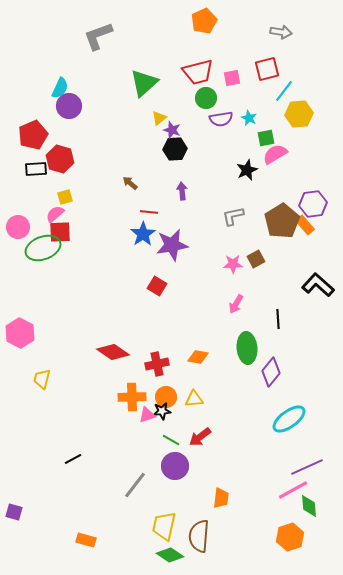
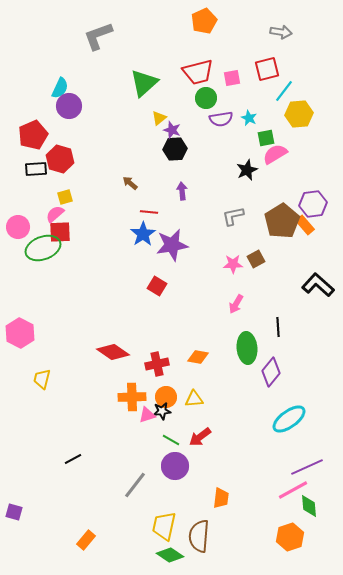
black line at (278, 319): moved 8 px down
orange rectangle at (86, 540): rotated 66 degrees counterclockwise
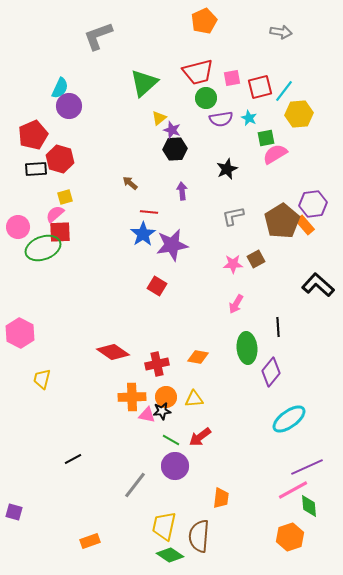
red square at (267, 69): moved 7 px left, 18 px down
black star at (247, 170): moved 20 px left, 1 px up
pink triangle at (147, 415): rotated 30 degrees clockwise
orange rectangle at (86, 540): moved 4 px right, 1 px down; rotated 30 degrees clockwise
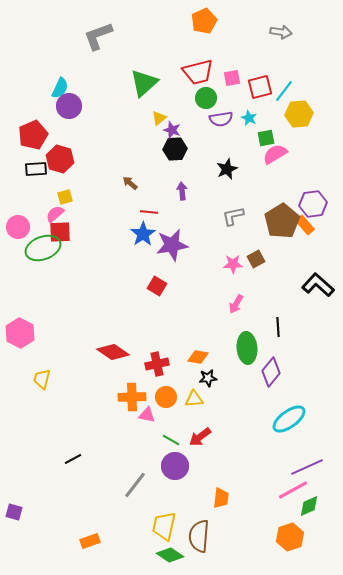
black star at (162, 411): moved 46 px right, 33 px up
green diamond at (309, 506): rotated 70 degrees clockwise
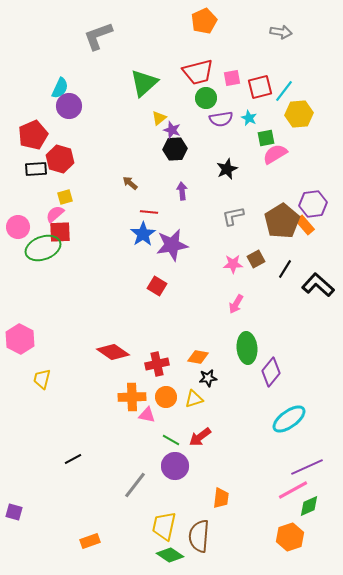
black line at (278, 327): moved 7 px right, 58 px up; rotated 36 degrees clockwise
pink hexagon at (20, 333): moved 6 px down
yellow triangle at (194, 399): rotated 12 degrees counterclockwise
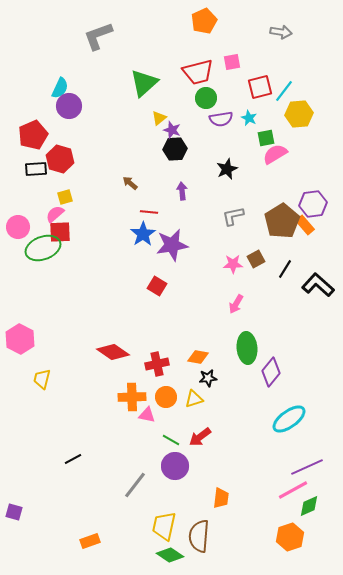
pink square at (232, 78): moved 16 px up
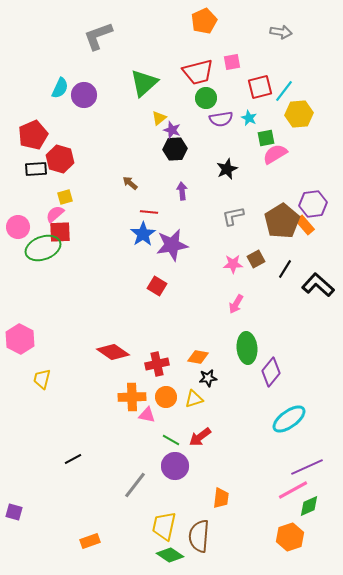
purple circle at (69, 106): moved 15 px right, 11 px up
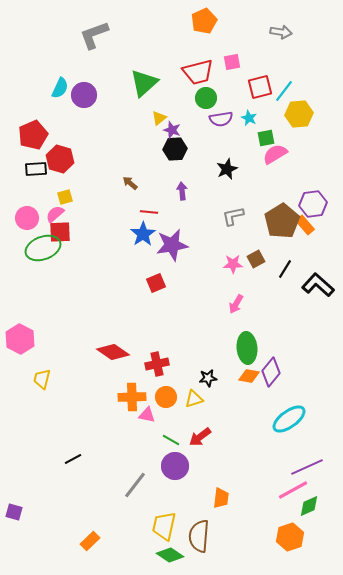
gray L-shape at (98, 36): moved 4 px left, 1 px up
pink circle at (18, 227): moved 9 px right, 9 px up
red square at (157, 286): moved 1 px left, 3 px up; rotated 36 degrees clockwise
orange diamond at (198, 357): moved 51 px right, 19 px down
orange rectangle at (90, 541): rotated 24 degrees counterclockwise
